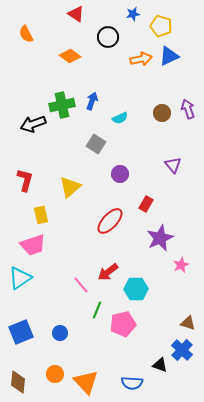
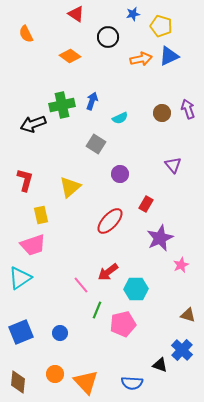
brown triangle: moved 8 px up
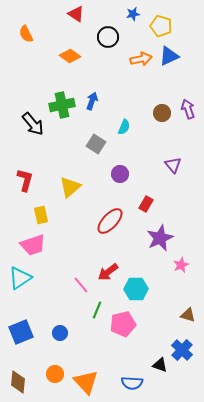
cyan semicircle: moved 4 px right, 9 px down; rotated 42 degrees counterclockwise
black arrow: rotated 110 degrees counterclockwise
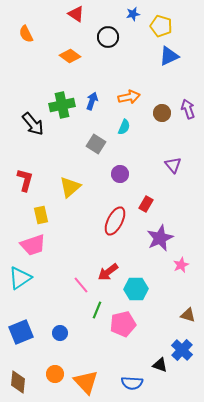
orange arrow: moved 12 px left, 38 px down
red ellipse: moved 5 px right; rotated 16 degrees counterclockwise
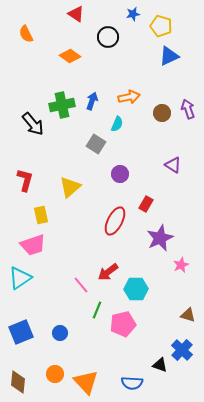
cyan semicircle: moved 7 px left, 3 px up
purple triangle: rotated 18 degrees counterclockwise
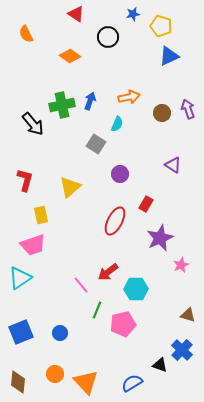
blue arrow: moved 2 px left
blue semicircle: rotated 145 degrees clockwise
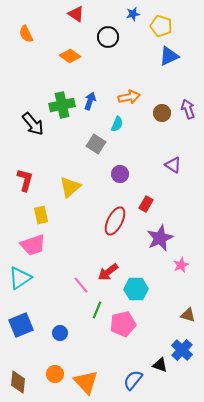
blue square: moved 7 px up
blue semicircle: moved 1 px right, 3 px up; rotated 20 degrees counterclockwise
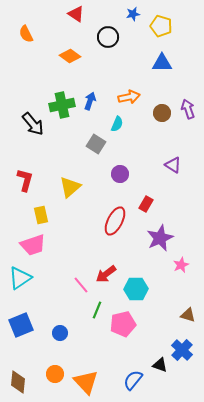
blue triangle: moved 7 px left, 7 px down; rotated 25 degrees clockwise
red arrow: moved 2 px left, 2 px down
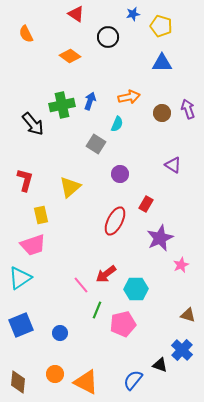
orange triangle: rotated 20 degrees counterclockwise
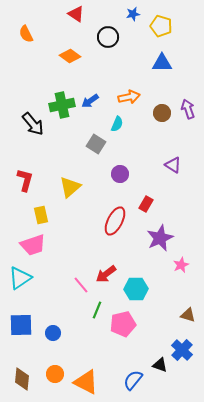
blue arrow: rotated 144 degrees counterclockwise
blue square: rotated 20 degrees clockwise
blue circle: moved 7 px left
brown diamond: moved 4 px right, 3 px up
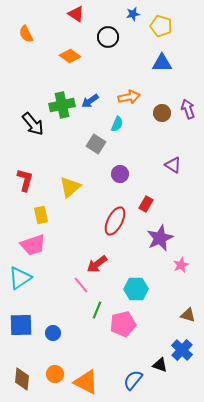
red arrow: moved 9 px left, 10 px up
